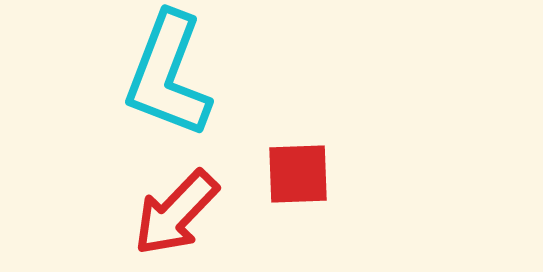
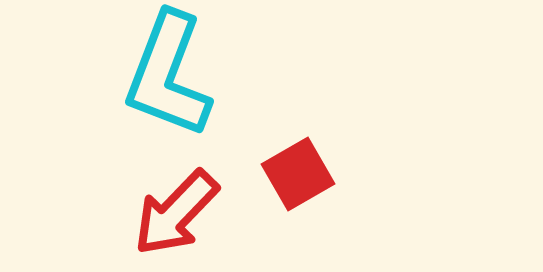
red square: rotated 28 degrees counterclockwise
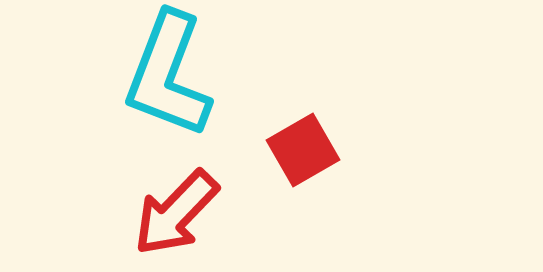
red square: moved 5 px right, 24 px up
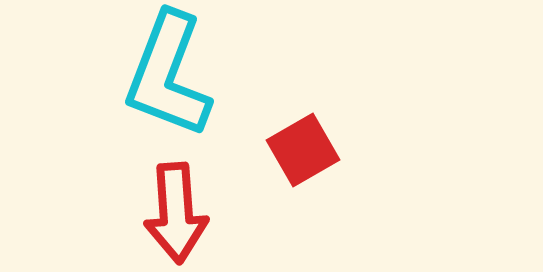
red arrow: rotated 48 degrees counterclockwise
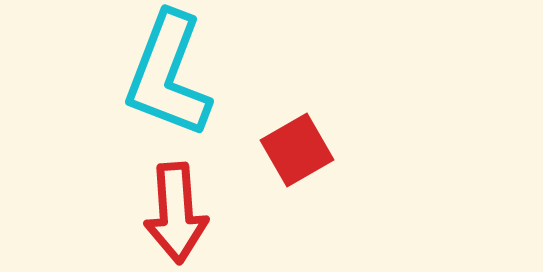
red square: moved 6 px left
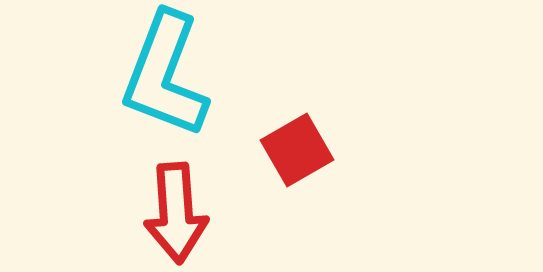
cyan L-shape: moved 3 px left
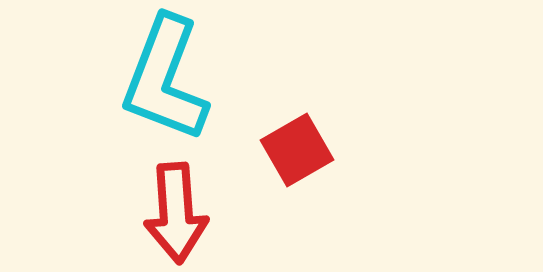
cyan L-shape: moved 4 px down
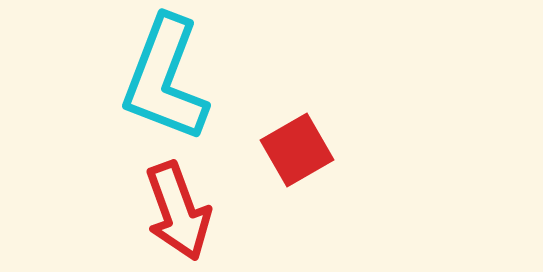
red arrow: moved 2 px right, 2 px up; rotated 16 degrees counterclockwise
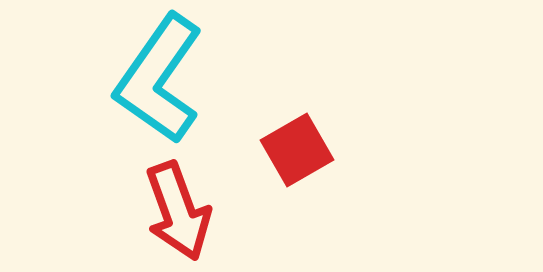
cyan L-shape: moved 6 px left; rotated 14 degrees clockwise
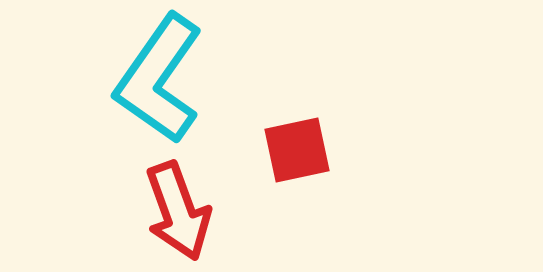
red square: rotated 18 degrees clockwise
